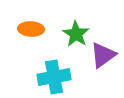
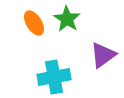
orange ellipse: moved 3 px right, 6 px up; rotated 55 degrees clockwise
green star: moved 9 px left, 15 px up
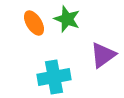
green star: rotated 12 degrees counterclockwise
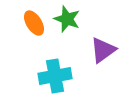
purple triangle: moved 5 px up
cyan cross: moved 1 px right, 1 px up
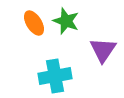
green star: moved 1 px left, 2 px down
purple triangle: rotated 20 degrees counterclockwise
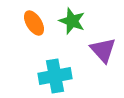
green star: moved 6 px right
purple triangle: rotated 16 degrees counterclockwise
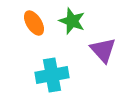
cyan cross: moved 3 px left, 1 px up
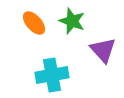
orange ellipse: rotated 10 degrees counterclockwise
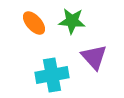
green star: rotated 16 degrees counterclockwise
purple triangle: moved 9 px left, 7 px down
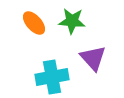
purple triangle: moved 1 px left, 1 px down
cyan cross: moved 2 px down
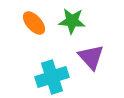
purple triangle: moved 2 px left, 1 px up
cyan cross: rotated 8 degrees counterclockwise
